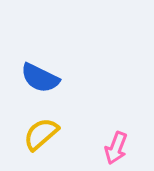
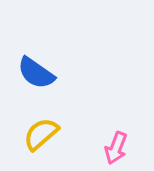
blue semicircle: moved 4 px left, 5 px up; rotated 9 degrees clockwise
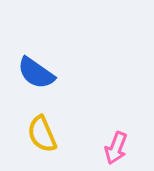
yellow semicircle: moved 1 px right; rotated 72 degrees counterclockwise
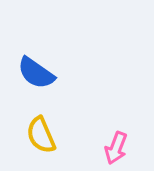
yellow semicircle: moved 1 px left, 1 px down
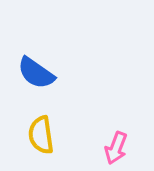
yellow semicircle: rotated 15 degrees clockwise
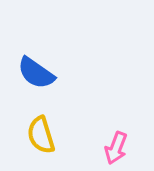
yellow semicircle: rotated 9 degrees counterclockwise
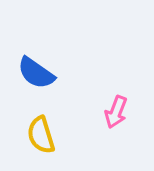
pink arrow: moved 36 px up
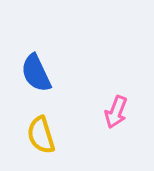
blue semicircle: rotated 30 degrees clockwise
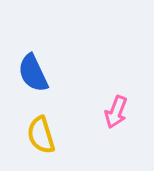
blue semicircle: moved 3 px left
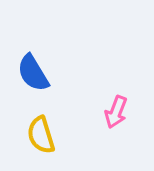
blue semicircle: rotated 6 degrees counterclockwise
